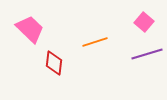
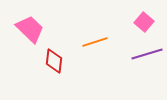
red diamond: moved 2 px up
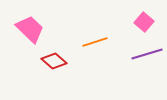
red diamond: rotated 55 degrees counterclockwise
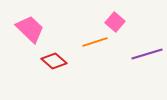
pink square: moved 29 px left
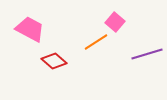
pink trapezoid: rotated 16 degrees counterclockwise
orange line: moved 1 px right; rotated 15 degrees counterclockwise
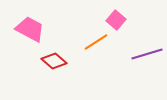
pink square: moved 1 px right, 2 px up
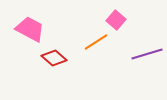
red diamond: moved 3 px up
